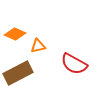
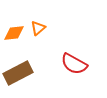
orange diamond: moved 1 px left, 1 px up; rotated 30 degrees counterclockwise
orange triangle: moved 18 px up; rotated 28 degrees counterclockwise
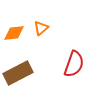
orange triangle: moved 3 px right
red semicircle: rotated 100 degrees counterclockwise
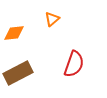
orange triangle: moved 11 px right, 9 px up
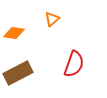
orange diamond: rotated 15 degrees clockwise
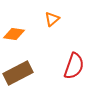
orange diamond: moved 1 px down
red semicircle: moved 2 px down
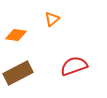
orange diamond: moved 2 px right, 1 px down
red semicircle: rotated 128 degrees counterclockwise
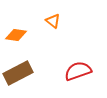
orange triangle: moved 1 px right, 2 px down; rotated 42 degrees counterclockwise
red semicircle: moved 4 px right, 5 px down
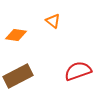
brown rectangle: moved 3 px down
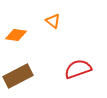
red semicircle: moved 2 px up
